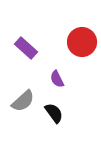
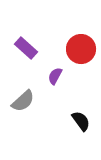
red circle: moved 1 px left, 7 px down
purple semicircle: moved 2 px left, 3 px up; rotated 54 degrees clockwise
black semicircle: moved 27 px right, 8 px down
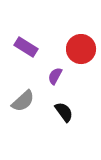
purple rectangle: moved 1 px up; rotated 10 degrees counterclockwise
black semicircle: moved 17 px left, 9 px up
